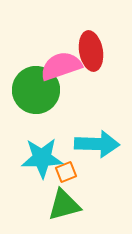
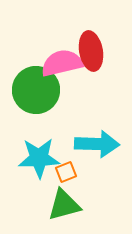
pink semicircle: moved 1 px right, 3 px up; rotated 6 degrees clockwise
cyan star: moved 3 px left
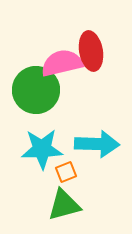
cyan star: moved 3 px right, 9 px up
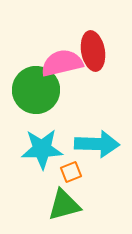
red ellipse: moved 2 px right
orange square: moved 5 px right
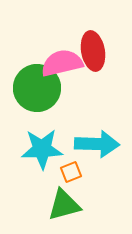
green circle: moved 1 px right, 2 px up
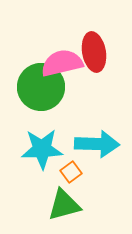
red ellipse: moved 1 px right, 1 px down
green circle: moved 4 px right, 1 px up
orange square: rotated 15 degrees counterclockwise
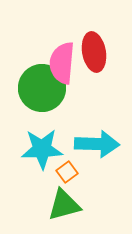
pink semicircle: rotated 72 degrees counterclockwise
green circle: moved 1 px right, 1 px down
orange square: moved 4 px left
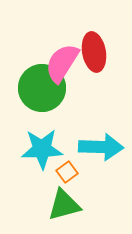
pink semicircle: rotated 27 degrees clockwise
cyan arrow: moved 4 px right, 3 px down
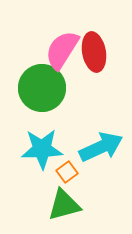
pink semicircle: moved 13 px up
cyan arrow: rotated 27 degrees counterclockwise
